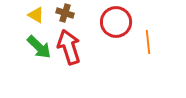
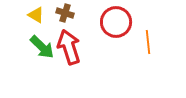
green arrow: moved 3 px right
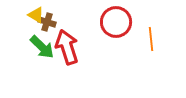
brown cross: moved 18 px left, 9 px down
orange line: moved 3 px right, 3 px up
red arrow: moved 2 px left
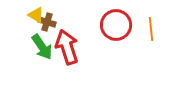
red circle: moved 3 px down
orange line: moved 10 px up
green arrow: rotated 12 degrees clockwise
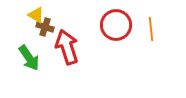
brown cross: moved 2 px left, 5 px down
green arrow: moved 13 px left, 11 px down
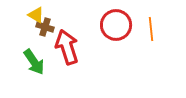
green arrow: moved 5 px right, 4 px down
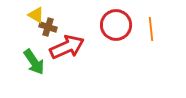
brown cross: moved 3 px right
red arrow: rotated 84 degrees clockwise
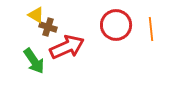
green arrow: moved 1 px up
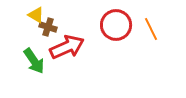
orange line: rotated 20 degrees counterclockwise
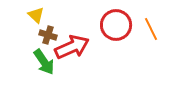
yellow triangle: rotated 12 degrees clockwise
brown cross: moved 8 px down
red arrow: moved 5 px right
green arrow: moved 10 px right, 1 px down
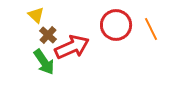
brown cross: rotated 24 degrees clockwise
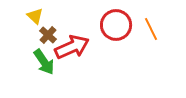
yellow triangle: moved 1 px left, 1 px down
